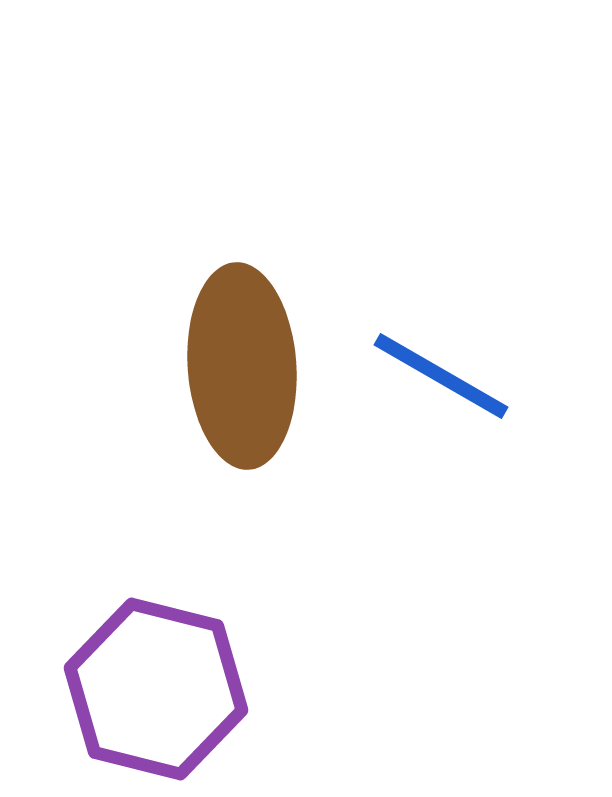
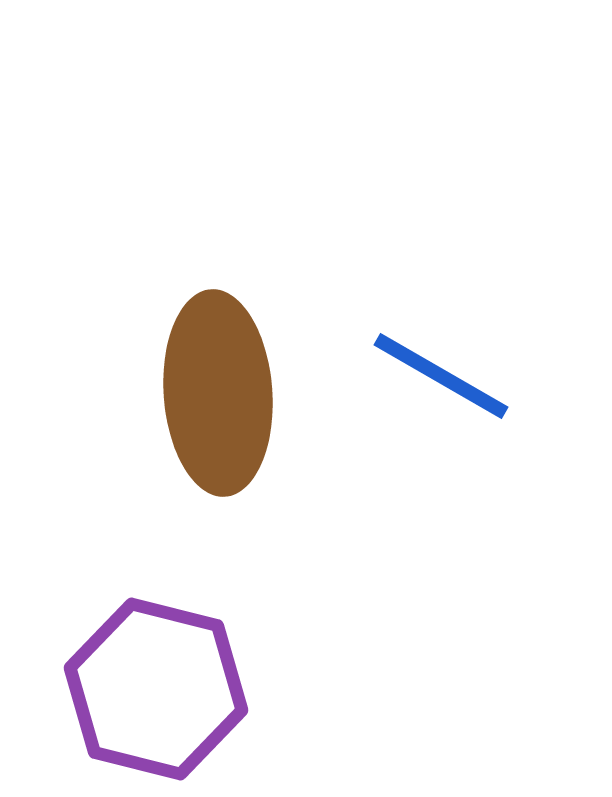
brown ellipse: moved 24 px left, 27 px down
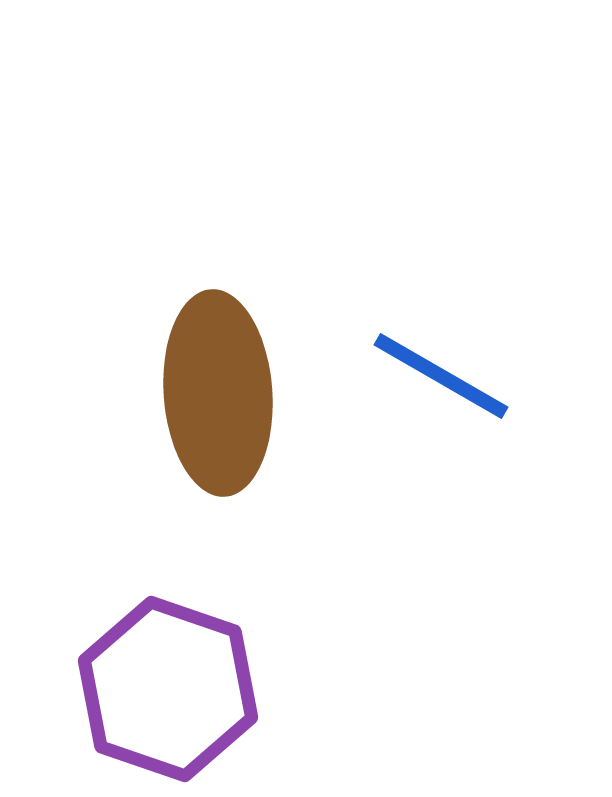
purple hexagon: moved 12 px right; rotated 5 degrees clockwise
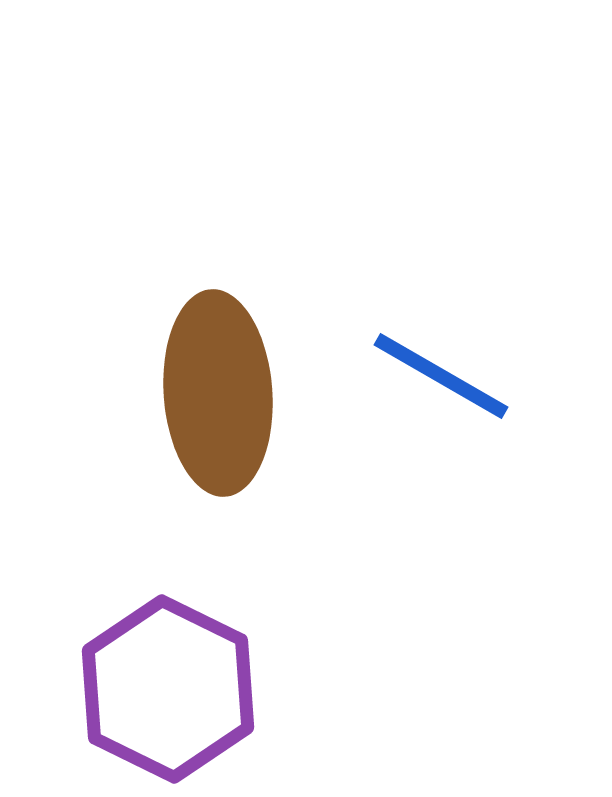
purple hexagon: rotated 7 degrees clockwise
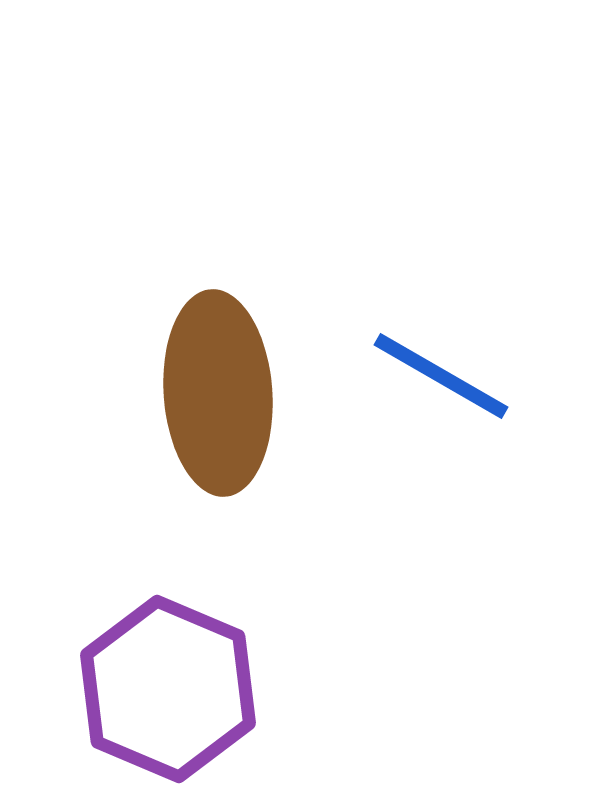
purple hexagon: rotated 3 degrees counterclockwise
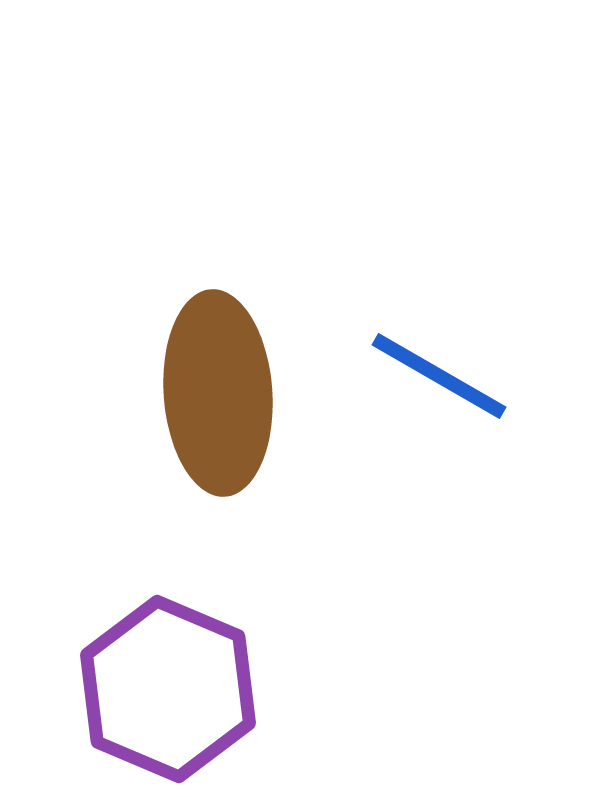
blue line: moved 2 px left
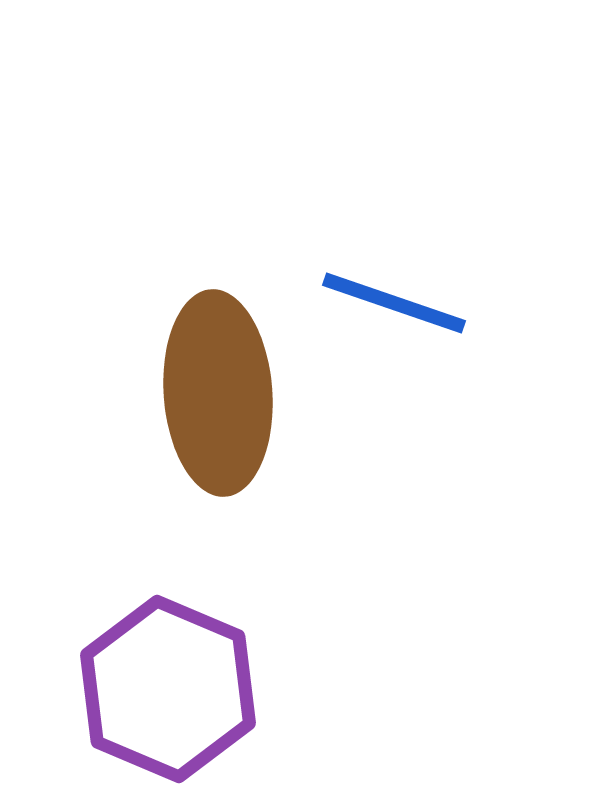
blue line: moved 45 px left, 73 px up; rotated 11 degrees counterclockwise
